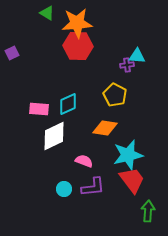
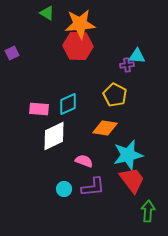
orange star: moved 3 px right, 1 px down
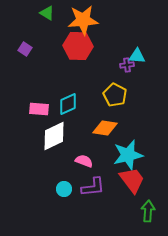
orange star: moved 3 px right, 4 px up
purple square: moved 13 px right, 4 px up; rotated 32 degrees counterclockwise
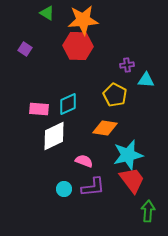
cyan triangle: moved 9 px right, 24 px down
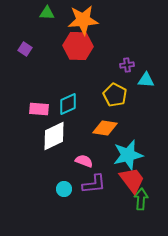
green triangle: rotated 28 degrees counterclockwise
purple L-shape: moved 1 px right, 3 px up
green arrow: moved 7 px left, 12 px up
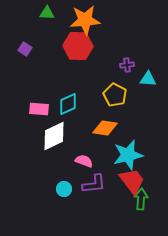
orange star: moved 2 px right
cyan triangle: moved 2 px right, 1 px up
red trapezoid: moved 1 px down
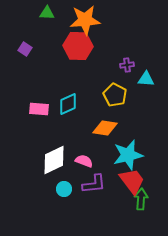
cyan triangle: moved 2 px left
white diamond: moved 24 px down
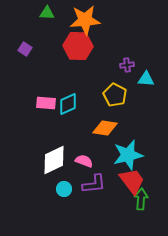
pink rectangle: moved 7 px right, 6 px up
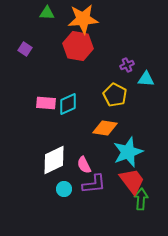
orange star: moved 2 px left, 1 px up
red hexagon: rotated 8 degrees clockwise
purple cross: rotated 16 degrees counterclockwise
cyan star: moved 3 px up; rotated 8 degrees counterclockwise
pink semicircle: moved 4 px down; rotated 138 degrees counterclockwise
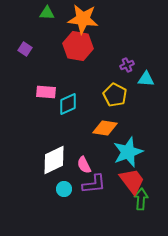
orange star: rotated 12 degrees clockwise
pink rectangle: moved 11 px up
